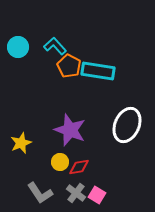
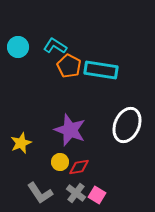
cyan L-shape: rotated 15 degrees counterclockwise
cyan rectangle: moved 3 px right, 1 px up
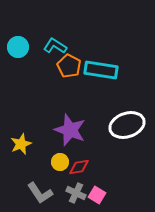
white ellipse: rotated 48 degrees clockwise
yellow star: moved 1 px down
gray cross: rotated 12 degrees counterclockwise
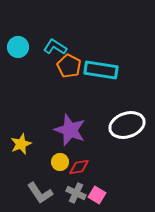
cyan L-shape: moved 1 px down
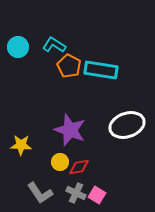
cyan L-shape: moved 1 px left, 2 px up
yellow star: moved 1 px down; rotated 25 degrees clockwise
